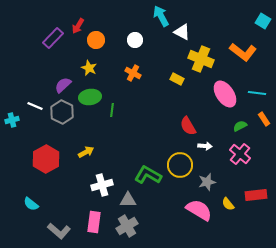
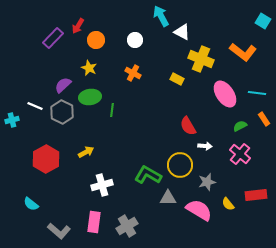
gray triangle: moved 40 px right, 2 px up
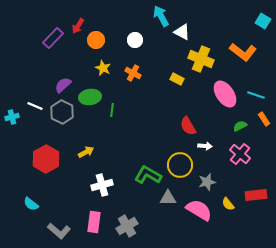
yellow star: moved 14 px right
cyan line: moved 1 px left, 2 px down; rotated 12 degrees clockwise
cyan cross: moved 3 px up
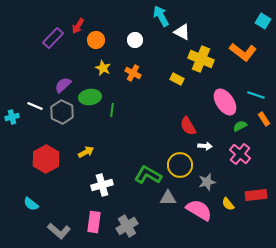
pink ellipse: moved 8 px down
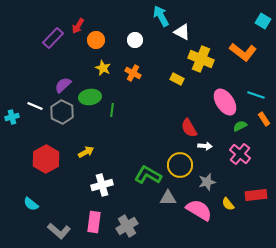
red semicircle: moved 1 px right, 2 px down
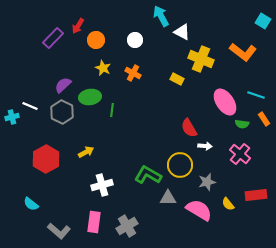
white line: moved 5 px left
green semicircle: moved 2 px right, 2 px up; rotated 144 degrees counterclockwise
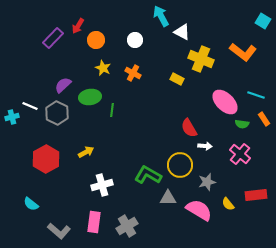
pink ellipse: rotated 12 degrees counterclockwise
gray hexagon: moved 5 px left, 1 px down
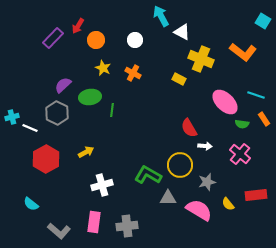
yellow rectangle: moved 2 px right
white line: moved 22 px down
gray cross: rotated 25 degrees clockwise
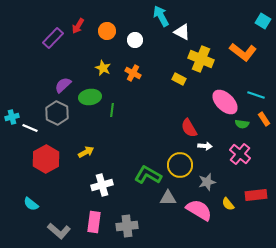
orange circle: moved 11 px right, 9 px up
